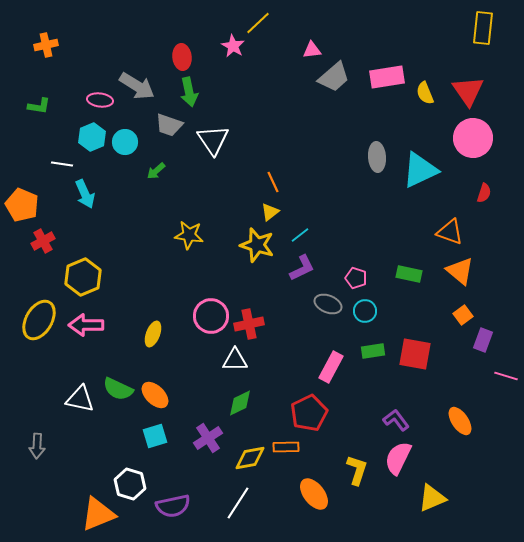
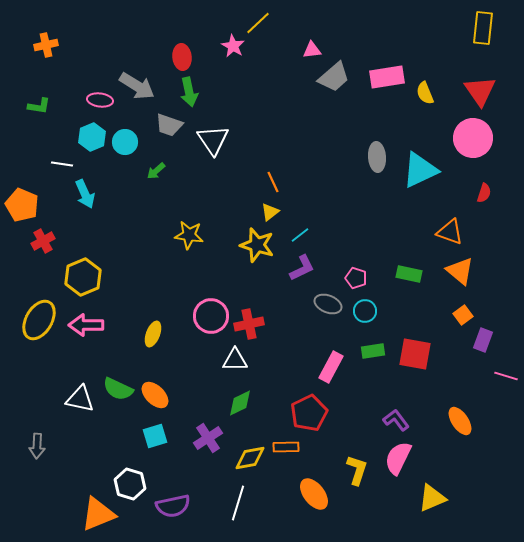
red triangle at (468, 91): moved 12 px right
white line at (238, 503): rotated 16 degrees counterclockwise
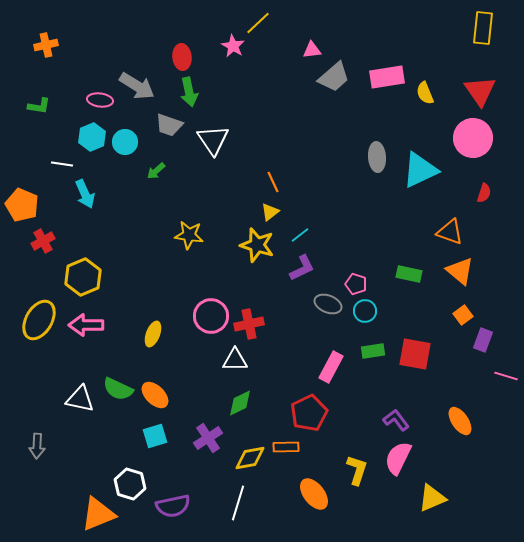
pink pentagon at (356, 278): moved 6 px down
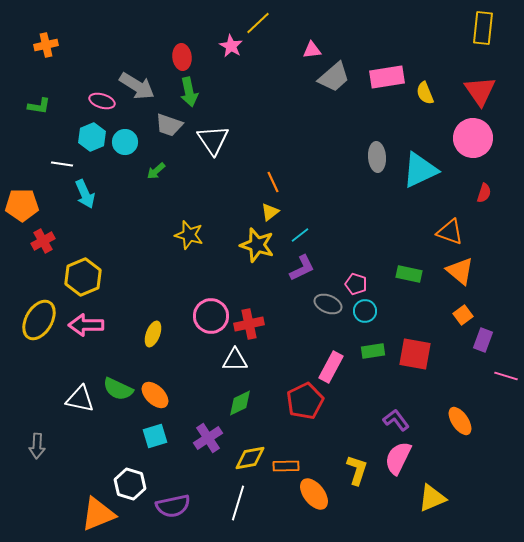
pink star at (233, 46): moved 2 px left
pink ellipse at (100, 100): moved 2 px right, 1 px down; rotated 10 degrees clockwise
orange pentagon at (22, 205): rotated 24 degrees counterclockwise
yellow star at (189, 235): rotated 8 degrees clockwise
red pentagon at (309, 413): moved 4 px left, 12 px up
orange rectangle at (286, 447): moved 19 px down
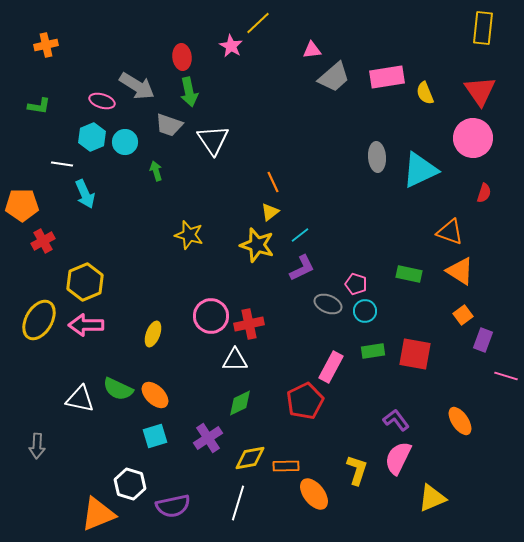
green arrow at (156, 171): rotated 114 degrees clockwise
orange triangle at (460, 271): rotated 8 degrees counterclockwise
yellow hexagon at (83, 277): moved 2 px right, 5 px down
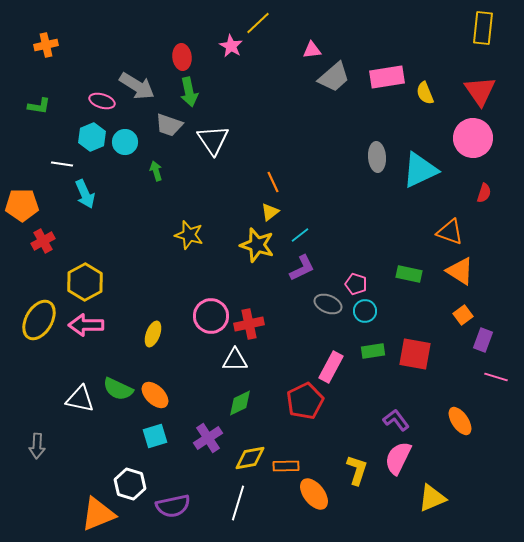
yellow hexagon at (85, 282): rotated 6 degrees counterclockwise
pink line at (506, 376): moved 10 px left, 1 px down
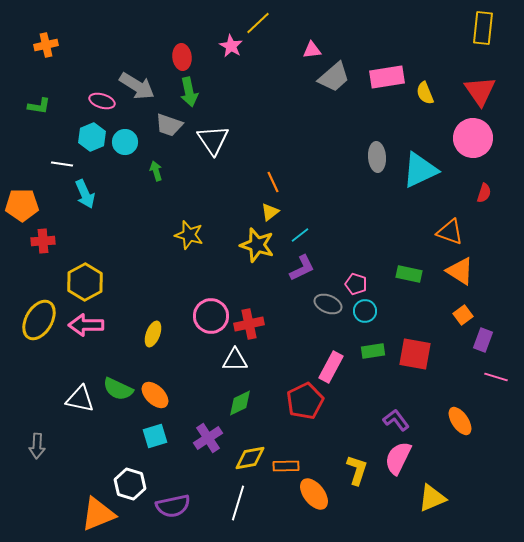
red cross at (43, 241): rotated 25 degrees clockwise
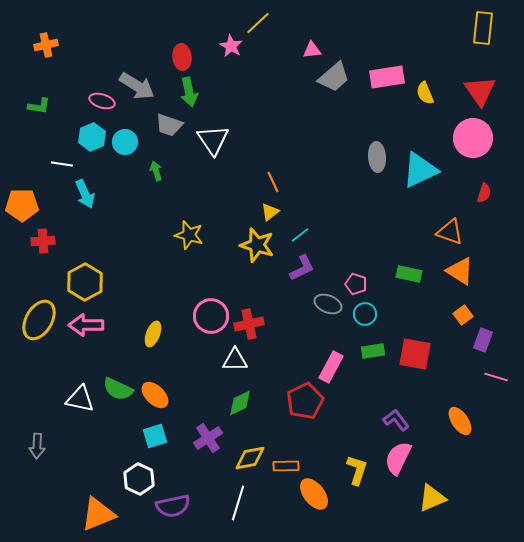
cyan circle at (365, 311): moved 3 px down
white hexagon at (130, 484): moved 9 px right, 5 px up; rotated 8 degrees clockwise
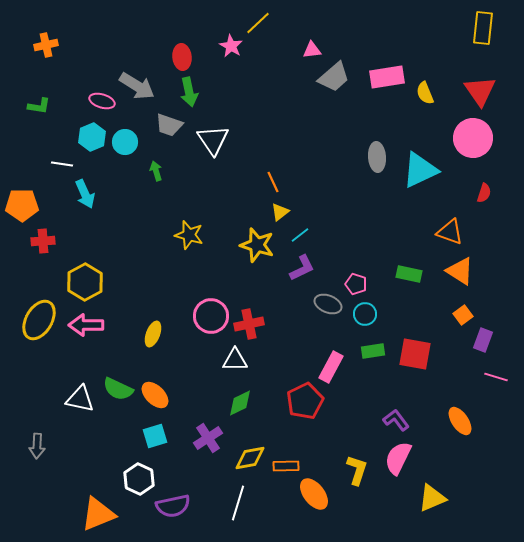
yellow triangle at (270, 212): moved 10 px right
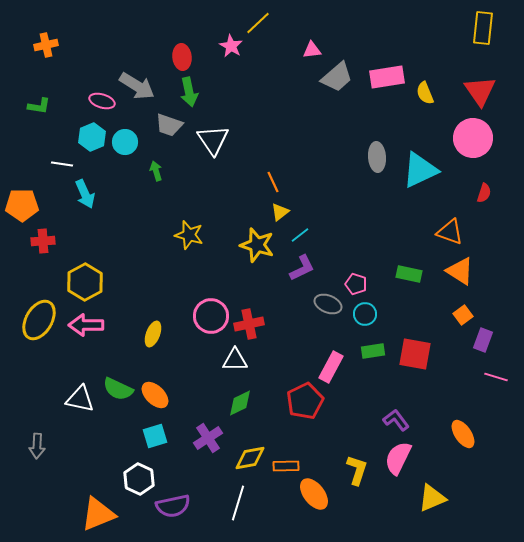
gray trapezoid at (334, 77): moved 3 px right
orange ellipse at (460, 421): moved 3 px right, 13 px down
